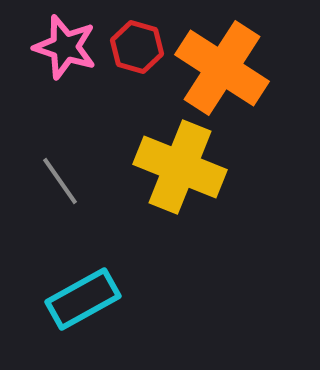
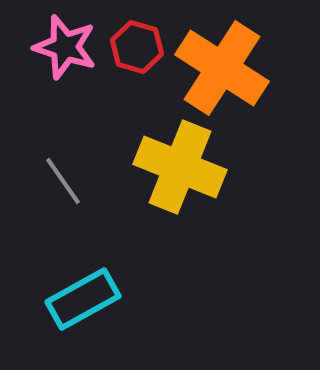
gray line: moved 3 px right
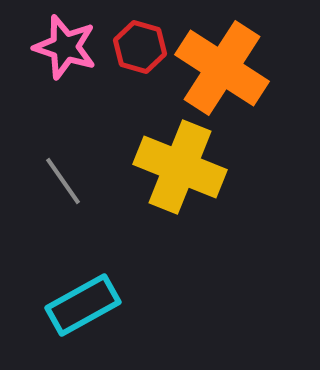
red hexagon: moved 3 px right
cyan rectangle: moved 6 px down
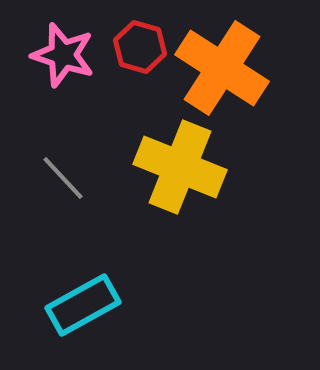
pink star: moved 2 px left, 8 px down
gray line: moved 3 px up; rotated 8 degrees counterclockwise
